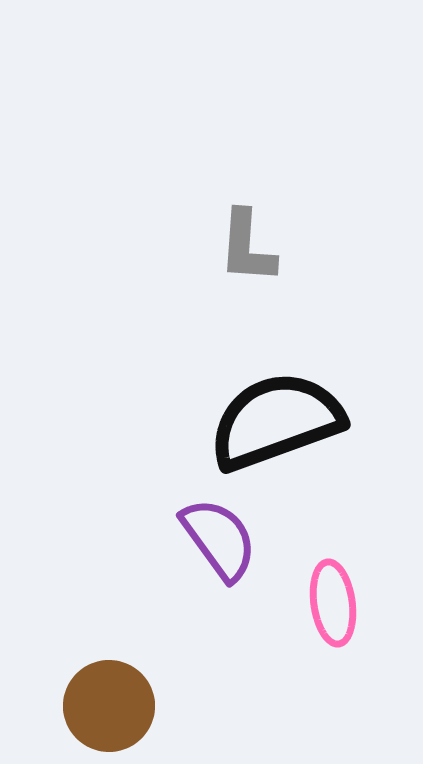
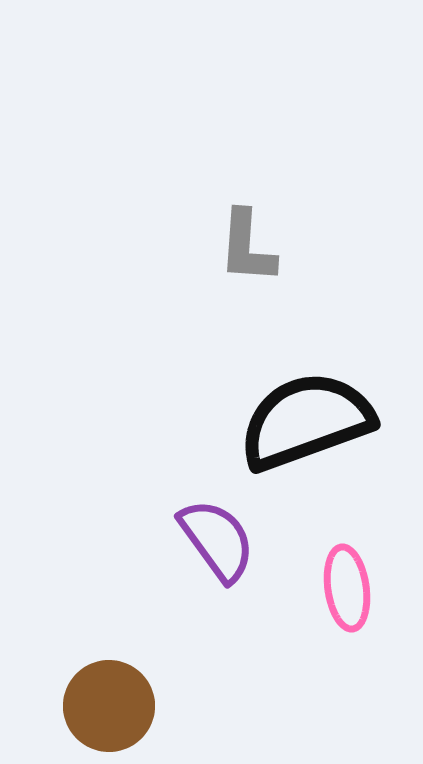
black semicircle: moved 30 px right
purple semicircle: moved 2 px left, 1 px down
pink ellipse: moved 14 px right, 15 px up
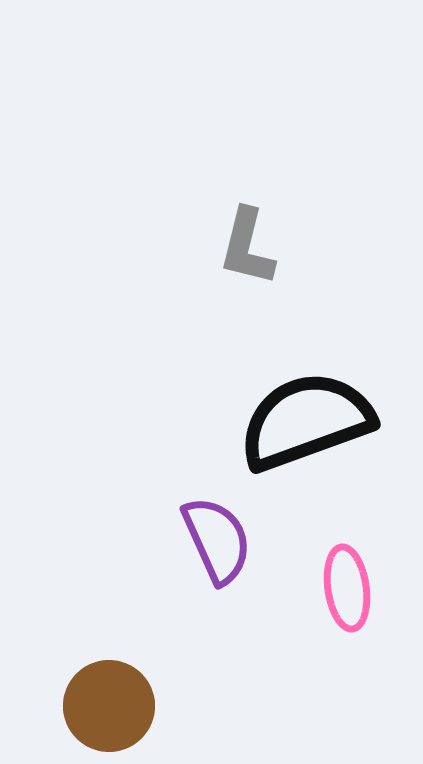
gray L-shape: rotated 10 degrees clockwise
purple semicircle: rotated 12 degrees clockwise
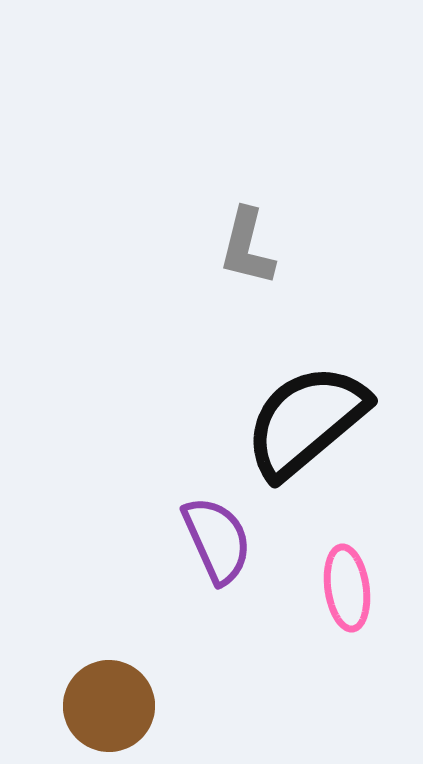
black semicircle: rotated 20 degrees counterclockwise
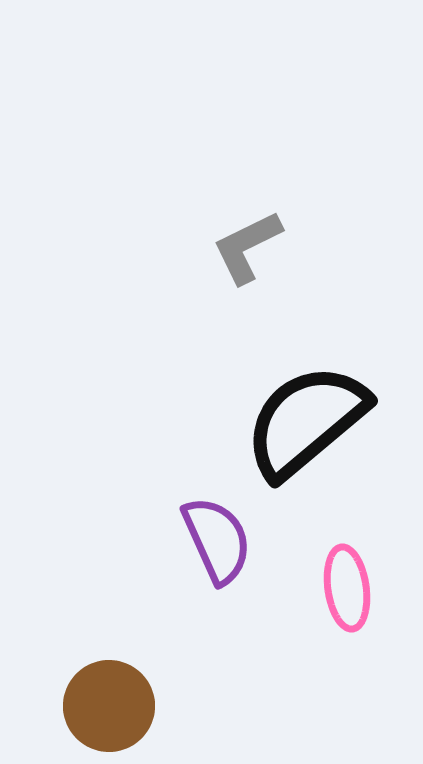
gray L-shape: rotated 50 degrees clockwise
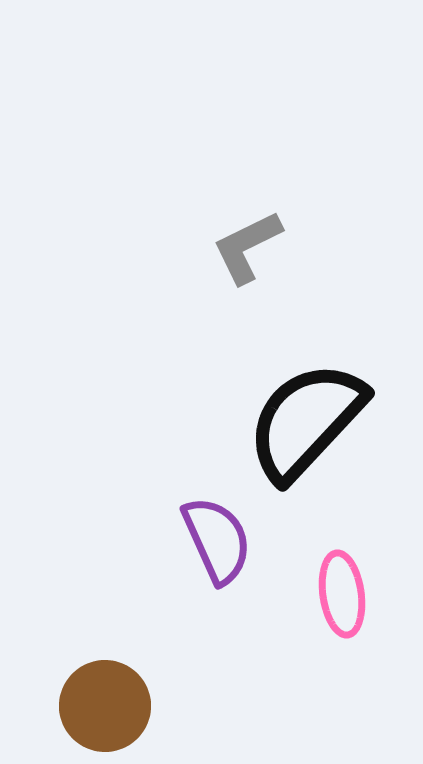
black semicircle: rotated 7 degrees counterclockwise
pink ellipse: moved 5 px left, 6 px down
brown circle: moved 4 px left
